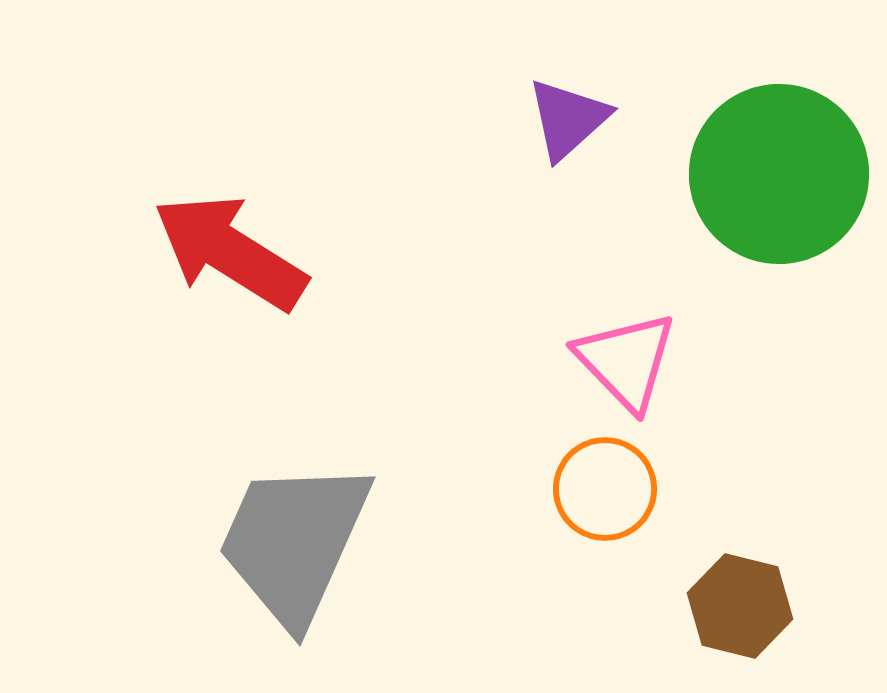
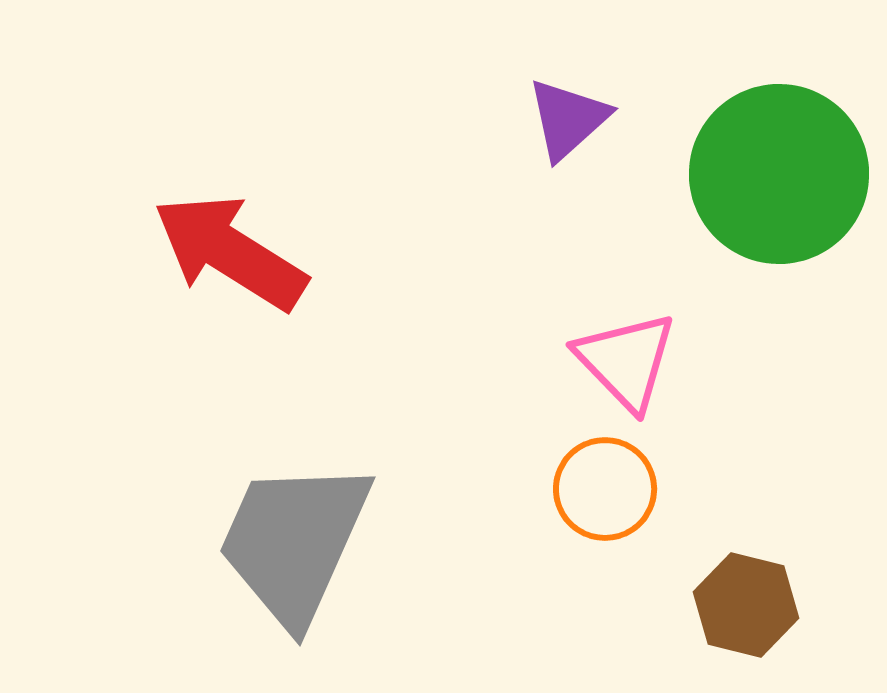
brown hexagon: moved 6 px right, 1 px up
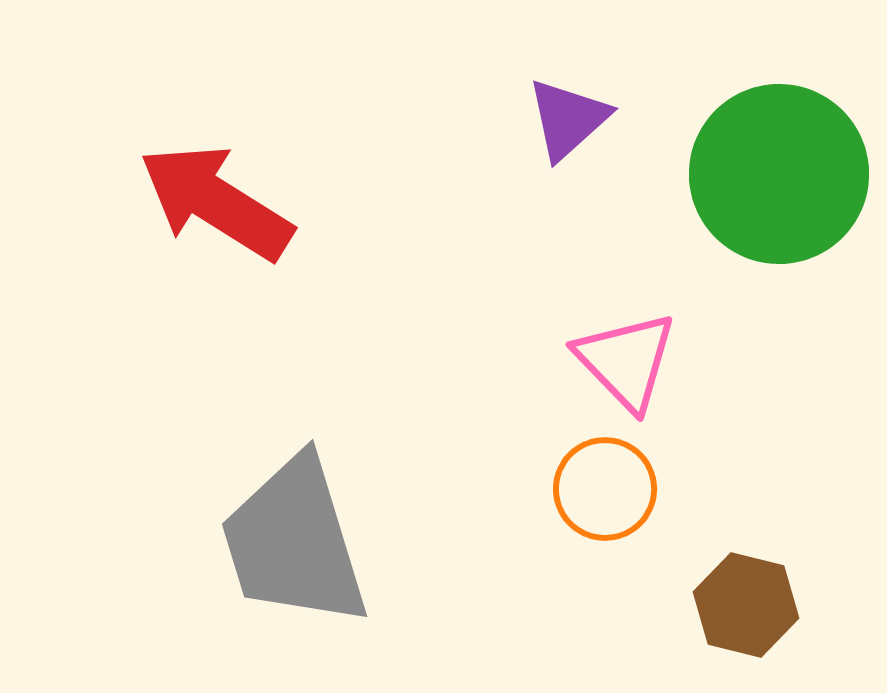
red arrow: moved 14 px left, 50 px up
gray trapezoid: rotated 41 degrees counterclockwise
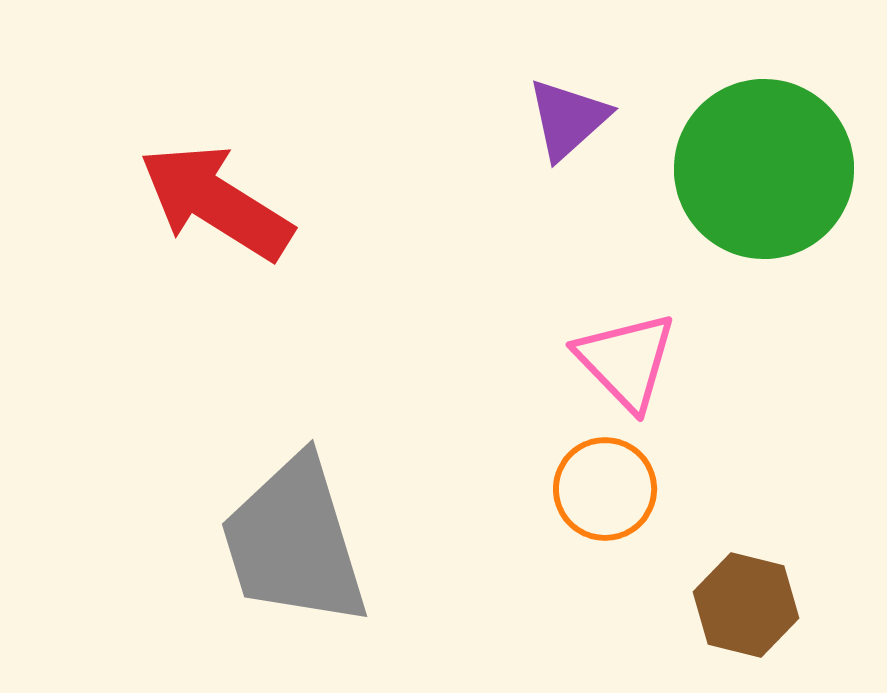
green circle: moved 15 px left, 5 px up
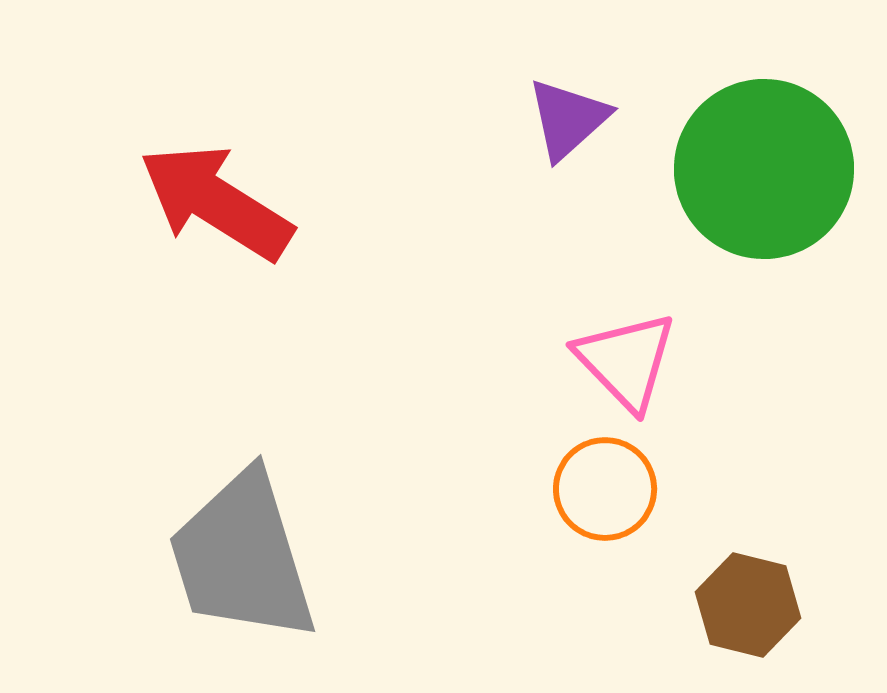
gray trapezoid: moved 52 px left, 15 px down
brown hexagon: moved 2 px right
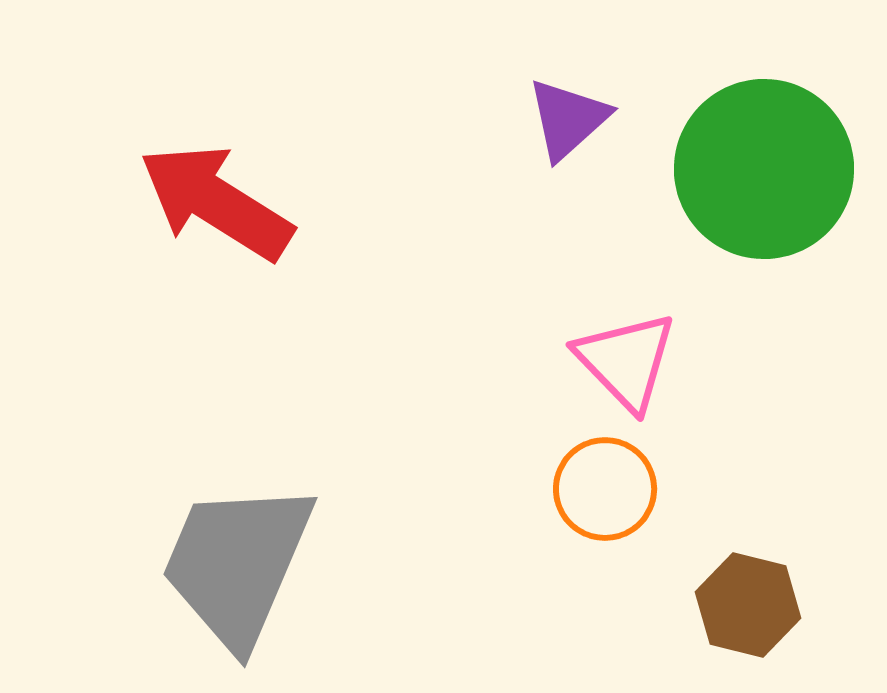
gray trapezoid: moved 5 px left, 7 px down; rotated 40 degrees clockwise
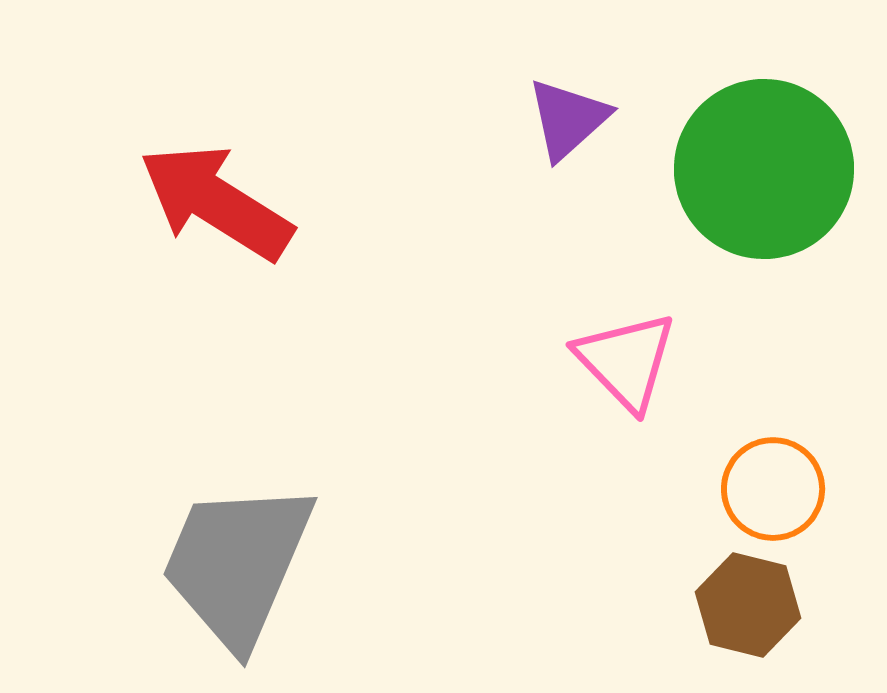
orange circle: moved 168 px right
